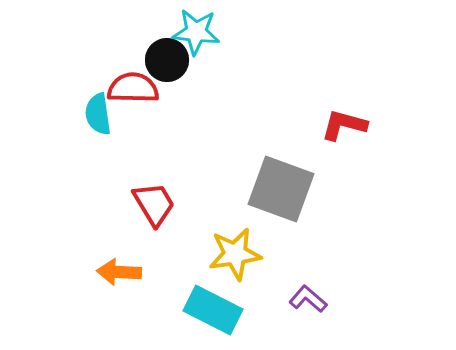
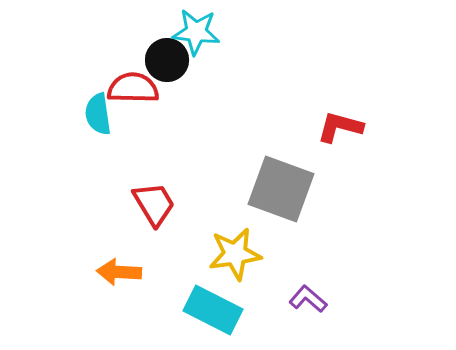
red L-shape: moved 4 px left, 2 px down
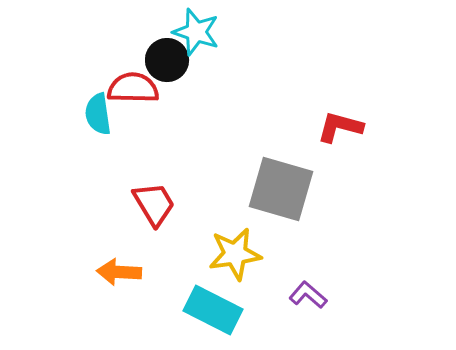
cyan star: rotated 12 degrees clockwise
gray square: rotated 4 degrees counterclockwise
purple L-shape: moved 4 px up
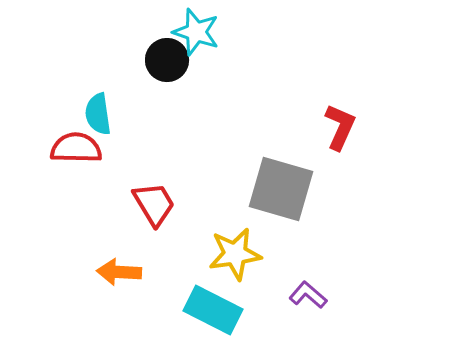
red semicircle: moved 57 px left, 60 px down
red L-shape: rotated 99 degrees clockwise
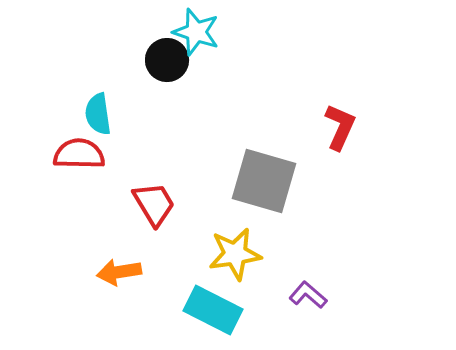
red semicircle: moved 3 px right, 6 px down
gray square: moved 17 px left, 8 px up
orange arrow: rotated 12 degrees counterclockwise
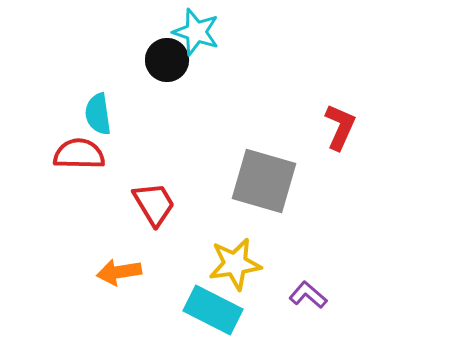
yellow star: moved 10 px down
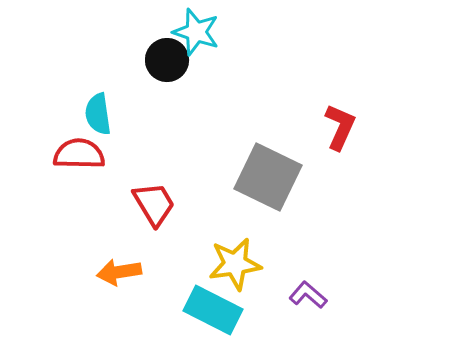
gray square: moved 4 px right, 4 px up; rotated 10 degrees clockwise
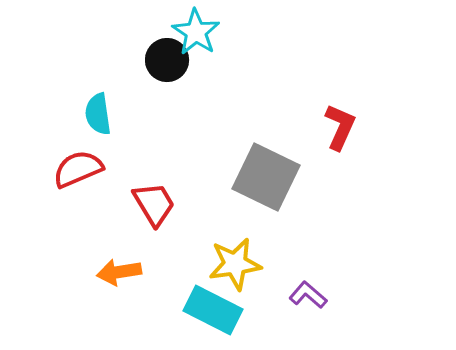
cyan star: rotated 15 degrees clockwise
red semicircle: moved 1 px left, 15 px down; rotated 24 degrees counterclockwise
gray square: moved 2 px left
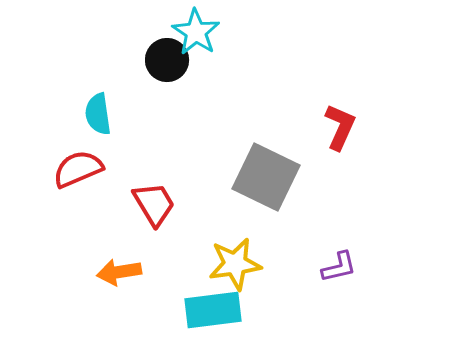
purple L-shape: moved 31 px right, 28 px up; rotated 126 degrees clockwise
cyan rectangle: rotated 34 degrees counterclockwise
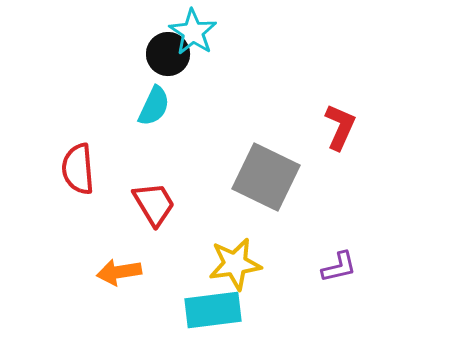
cyan star: moved 3 px left
black circle: moved 1 px right, 6 px up
cyan semicircle: moved 56 px right, 8 px up; rotated 147 degrees counterclockwise
red semicircle: rotated 72 degrees counterclockwise
